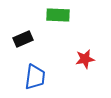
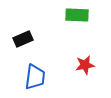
green rectangle: moved 19 px right
red star: moved 6 px down
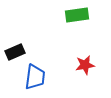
green rectangle: rotated 10 degrees counterclockwise
black rectangle: moved 8 px left, 13 px down
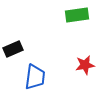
black rectangle: moved 2 px left, 3 px up
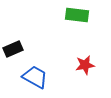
green rectangle: rotated 15 degrees clockwise
blue trapezoid: rotated 68 degrees counterclockwise
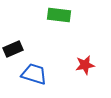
green rectangle: moved 18 px left
blue trapezoid: moved 1 px left, 3 px up; rotated 12 degrees counterclockwise
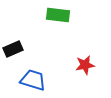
green rectangle: moved 1 px left
blue trapezoid: moved 1 px left, 6 px down
